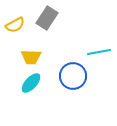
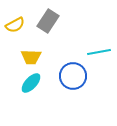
gray rectangle: moved 1 px right, 3 px down
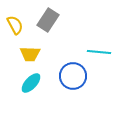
gray rectangle: moved 1 px up
yellow semicircle: rotated 90 degrees counterclockwise
cyan line: rotated 15 degrees clockwise
yellow trapezoid: moved 1 px left, 3 px up
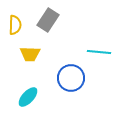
yellow semicircle: rotated 30 degrees clockwise
blue circle: moved 2 px left, 2 px down
cyan ellipse: moved 3 px left, 14 px down
